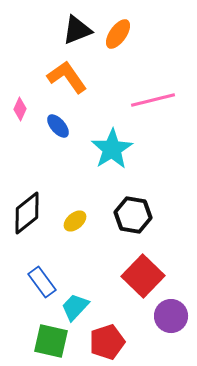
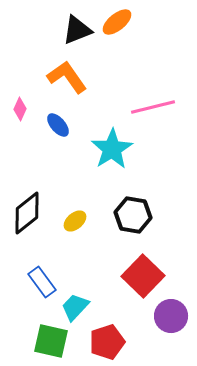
orange ellipse: moved 1 px left, 12 px up; rotated 16 degrees clockwise
pink line: moved 7 px down
blue ellipse: moved 1 px up
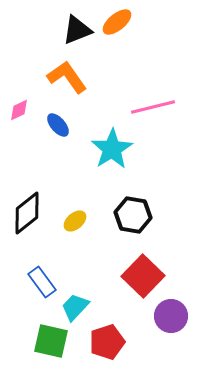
pink diamond: moved 1 px left, 1 px down; rotated 40 degrees clockwise
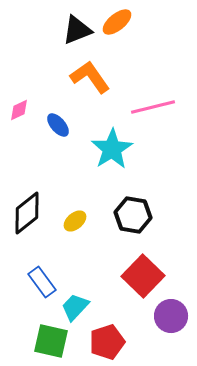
orange L-shape: moved 23 px right
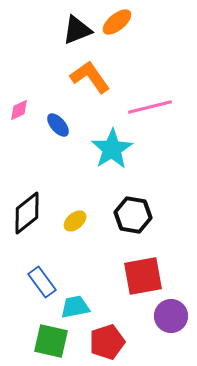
pink line: moved 3 px left
red square: rotated 36 degrees clockwise
cyan trapezoid: rotated 36 degrees clockwise
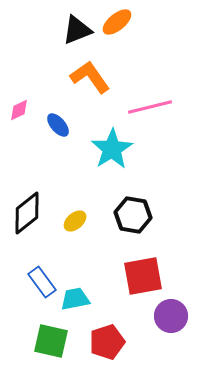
cyan trapezoid: moved 8 px up
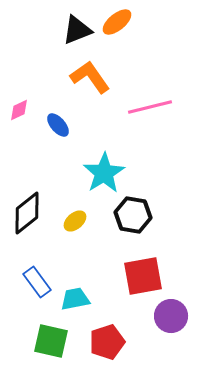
cyan star: moved 8 px left, 24 px down
blue rectangle: moved 5 px left
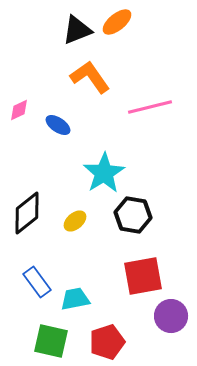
blue ellipse: rotated 15 degrees counterclockwise
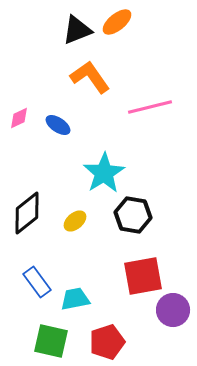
pink diamond: moved 8 px down
purple circle: moved 2 px right, 6 px up
